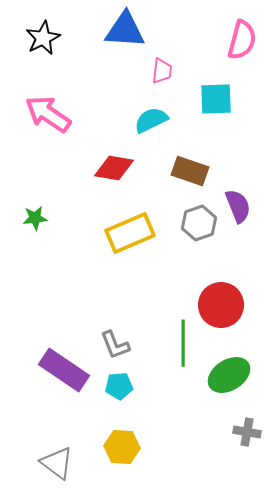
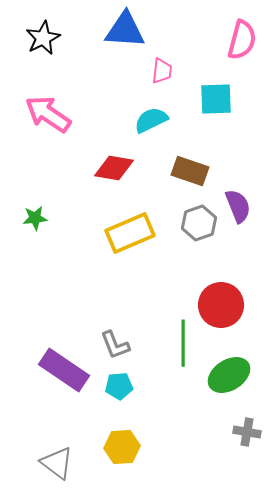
yellow hexagon: rotated 8 degrees counterclockwise
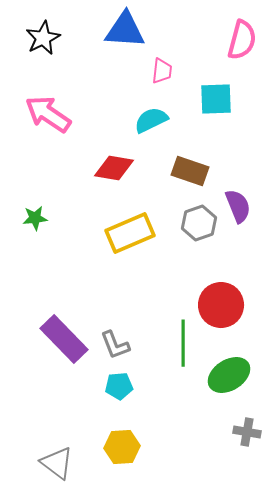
purple rectangle: moved 31 px up; rotated 12 degrees clockwise
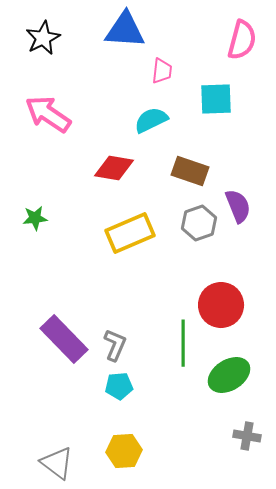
gray L-shape: rotated 136 degrees counterclockwise
gray cross: moved 4 px down
yellow hexagon: moved 2 px right, 4 px down
